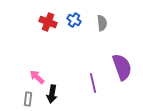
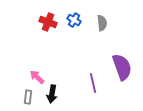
gray rectangle: moved 2 px up
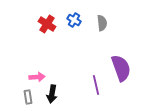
red cross: moved 1 px left, 2 px down; rotated 12 degrees clockwise
purple semicircle: moved 1 px left, 1 px down
pink arrow: rotated 133 degrees clockwise
purple line: moved 3 px right, 2 px down
gray rectangle: rotated 16 degrees counterclockwise
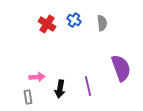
purple line: moved 8 px left, 1 px down
black arrow: moved 8 px right, 5 px up
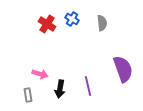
blue cross: moved 2 px left, 1 px up
purple semicircle: moved 2 px right, 1 px down
pink arrow: moved 3 px right, 3 px up; rotated 21 degrees clockwise
gray rectangle: moved 2 px up
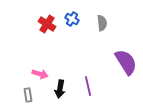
purple semicircle: moved 3 px right, 7 px up; rotated 12 degrees counterclockwise
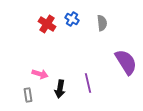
purple line: moved 3 px up
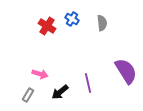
red cross: moved 2 px down
purple semicircle: moved 9 px down
black arrow: moved 3 px down; rotated 42 degrees clockwise
gray rectangle: rotated 40 degrees clockwise
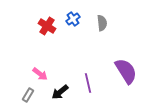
blue cross: moved 1 px right; rotated 24 degrees clockwise
pink arrow: rotated 21 degrees clockwise
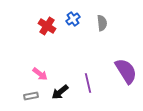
gray rectangle: moved 3 px right, 1 px down; rotated 48 degrees clockwise
